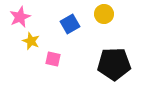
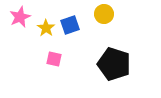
blue square: moved 1 px down; rotated 12 degrees clockwise
yellow star: moved 15 px right, 13 px up; rotated 12 degrees clockwise
pink square: moved 1 px right
black pentagon: rotated 20 degrees clockwise
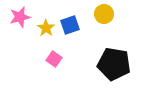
pink star: rotated 10 degrees clockwise
pink square: rotated 21 degrees clockwise
black pentagon: rotated 8 degrees counterclockwise
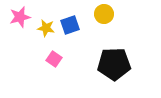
yellow star: rotated 24 degrees counterclockwise
black pentagon: rotated 12 degrees counterclockwise
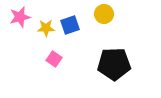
yellow star: rotated 12 degrees counterclockwise
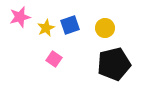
yellow circle: moved 1 px right, 14 px down
yellow star: rotated 24 degrees counterclockwise
black pentagon: rotated 12 degrees counterclockwise
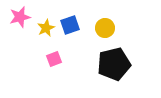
pink square: rotated 35 degrees clockwise
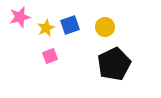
yellow circle: moved 1 px up
pink square: moved 4 px left, 3 px up
black pentagon: rotated 12 degrees counterclockwise
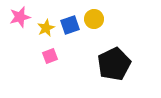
yellow circle: moved 11 px left, 8 px up
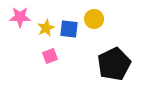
pink star: rotated 15 degrees clockwise
blue square: moved 1 px left, 4 px down; rotated 24 degrees clockwise
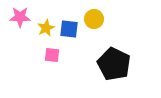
pink square: moved 2 px right, 1 px up; rotated 28 degrees clockwise
black pentagon: rotated 20 degrees counterclockwise
